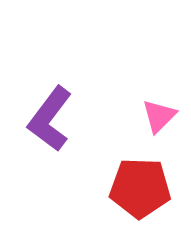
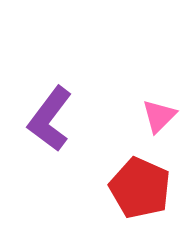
red pentagon: rotated 22 degrees clockwise
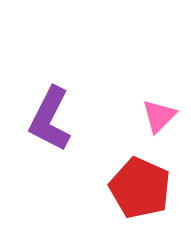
purple L-shape: rotated 10 degrees counterclockwise
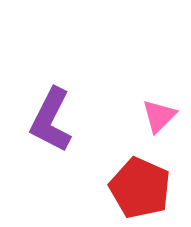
purple L-shape: moved 1 px right, 1 px down
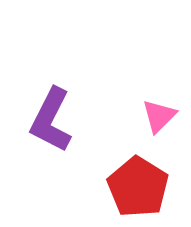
red pentagon: moved 2 px left, 1 px up; rotated 8 degrees clockwise
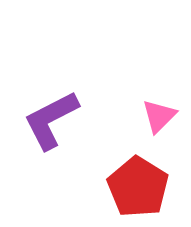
purple L-shape: rotated 36 degrees clockwise
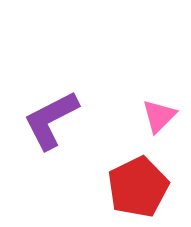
red pentagon: rotated 14 degrees clockwise
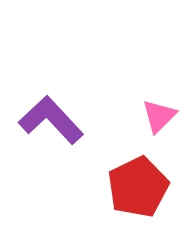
purple L-shape: rotated 74 degrees clockwise
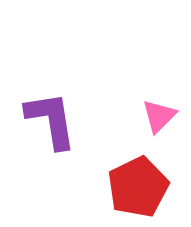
purple L-shape: rotated 34 degrees clockwise
